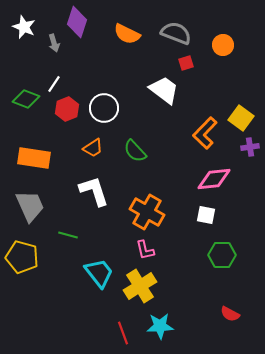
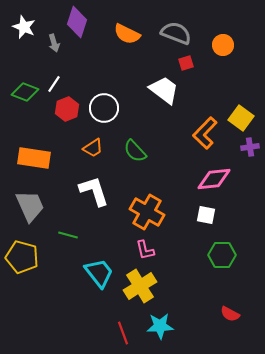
green diamond: moved 1 px left, 7 px up
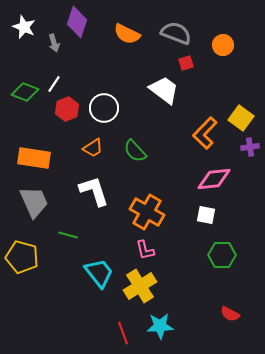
gray trapezoid: moved 4 px right, 4 px up
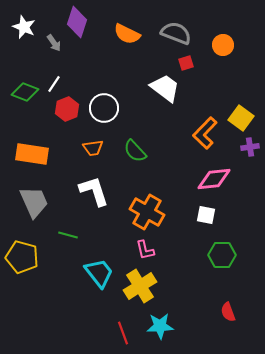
gray arrow: rotated 18 degrees counterclockwise
white trapezoid: moved 1 px right, 2 px up
orange trapezoid: rotated 25 degrees clockwise
orange rectangle: moved 2 px left, 4 px up
red semicircle: moved 2 px left, 2 px up; rotated 42 degrees clockwise
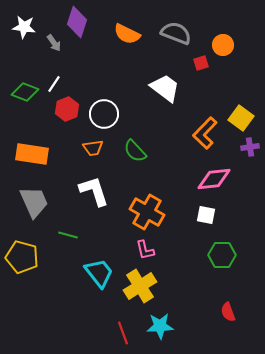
white star: rotated 15 degrees counterclockwise
red square: moved 15 px right
white circle: moved 6 px down
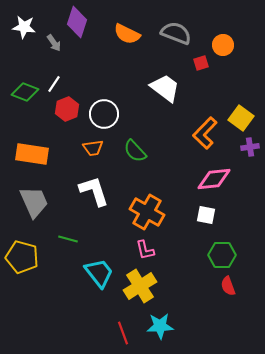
green line: moved 4 px down
red semicircle: moved 26 px up
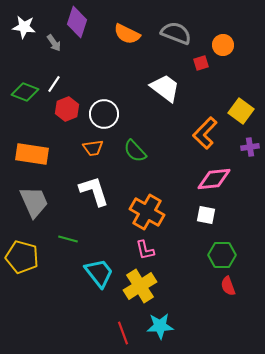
yellow square: moved 7 px up
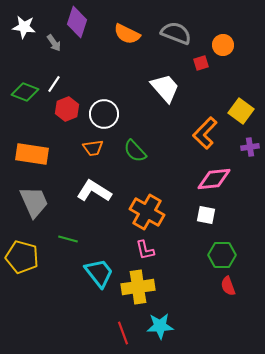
white trapezoid: rotated 12 degrees clockwise
white L-shape: rotated 40 degrees counterclockwise
yellow cross: moved 2 px left, 1 px down; rotated 24 degrees clockwise
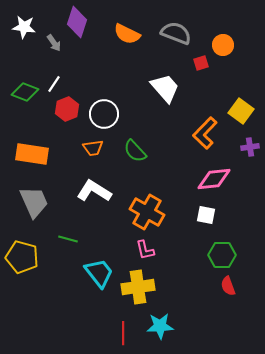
red line: rotated 20 degrees clockwise
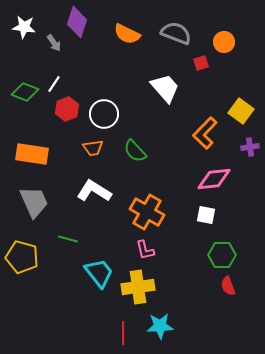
orange circle: moved 1 px right, 3 px up
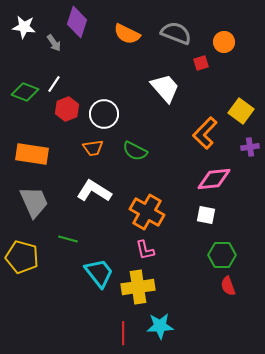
green semicircle: rotated 20 degrees counterclockwise
